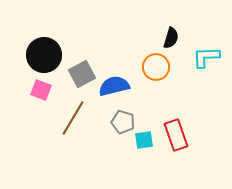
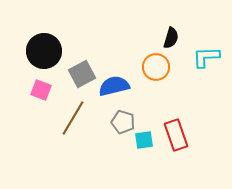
black circle: moved 4 px up
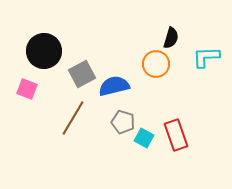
orange circle: moved 3 px up
pink square: moved 14 px left, 1 px up
cyan square: moved 2 px up; rotated 36 degrees clockwise
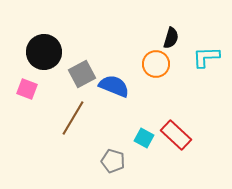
black circle: moved 1 px down
blue semicircle: rotated 36 degrees clockwise
gray pentagon: moved 10 px left, 39 px down
red rectangle: rotated 28 degrees counterclockwise
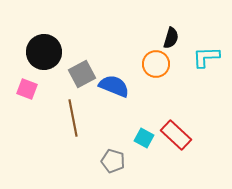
brown line: rotated 42 degrees counterclockwise
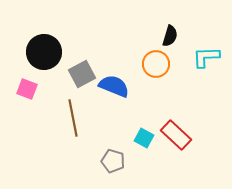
black semicircle: moved 1 px left, 2 px up
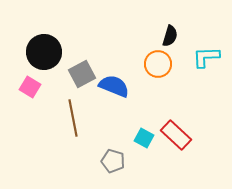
orange circle: moved 2 px right
pink square: moved 3 px right, 2 px up; rotated 10 degrees clockwise
